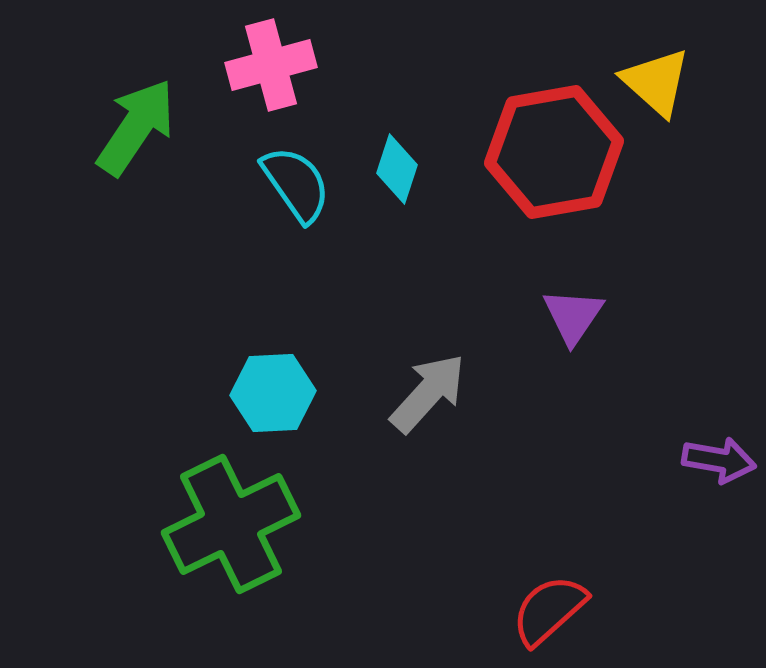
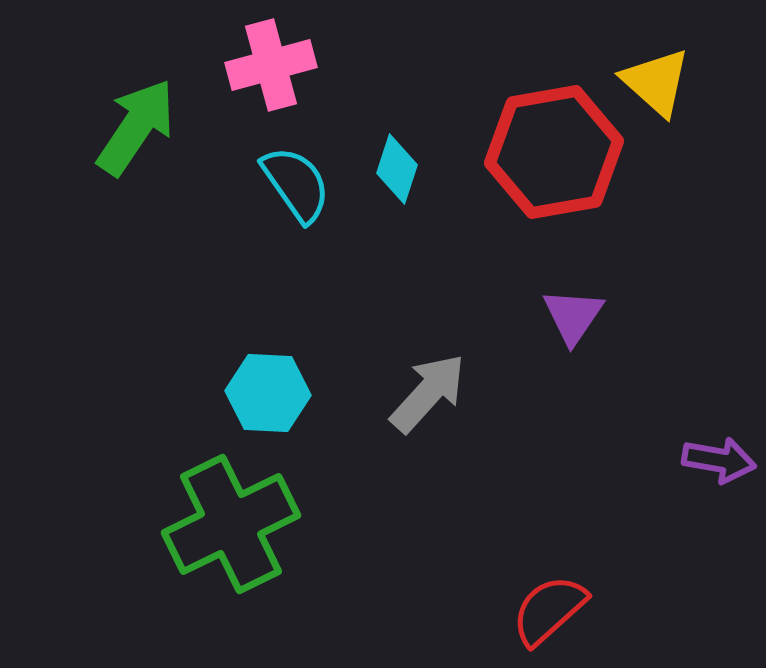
cyan hexagon: moved 5 px left; rotated 6 degrees clockwise
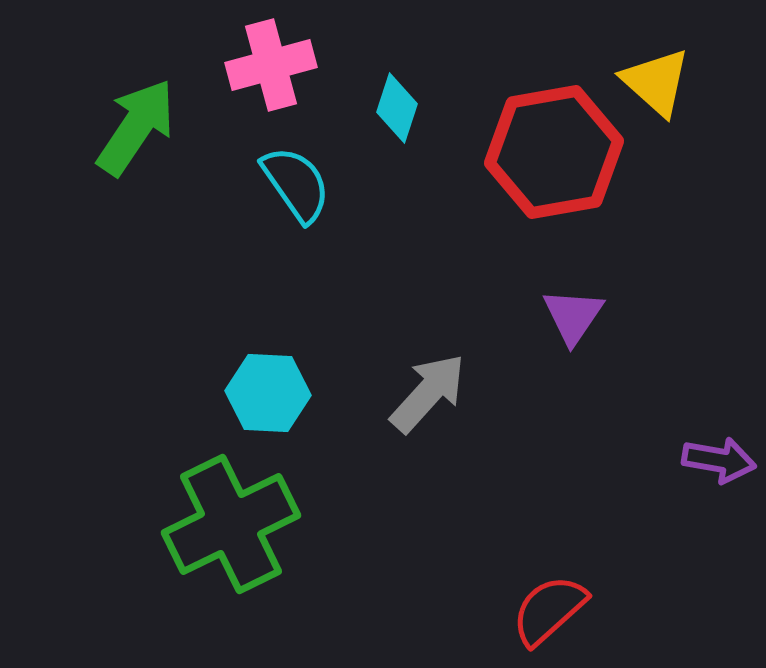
cyan diamond: moved 61 px up
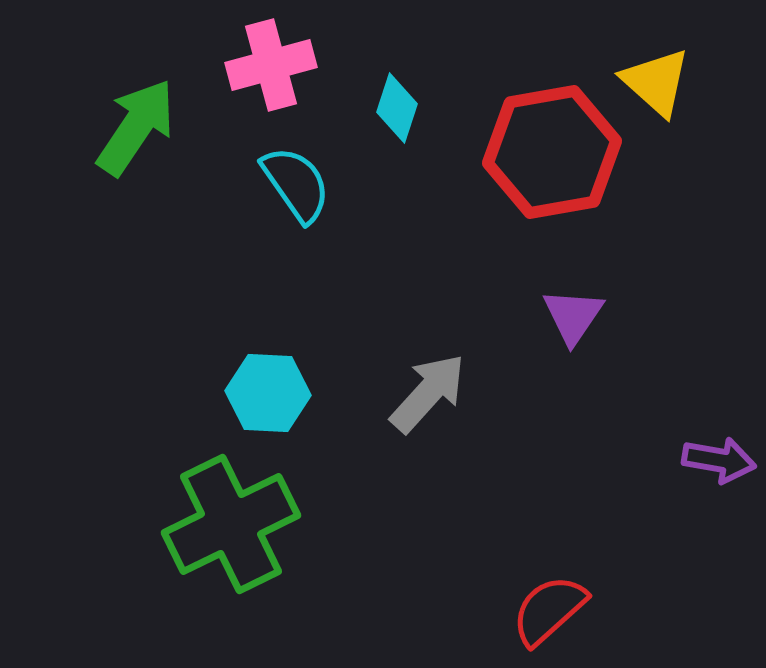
red hexagon: moved 2 px left
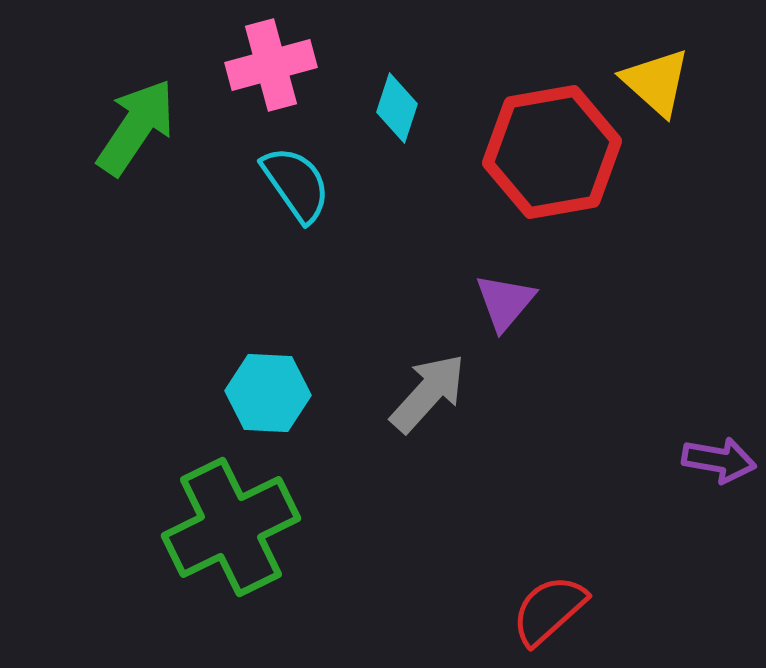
purple triangle: moved 68 px left, 14 px up; rotated 6 degrees clockwise
green cross: moved 3 px down
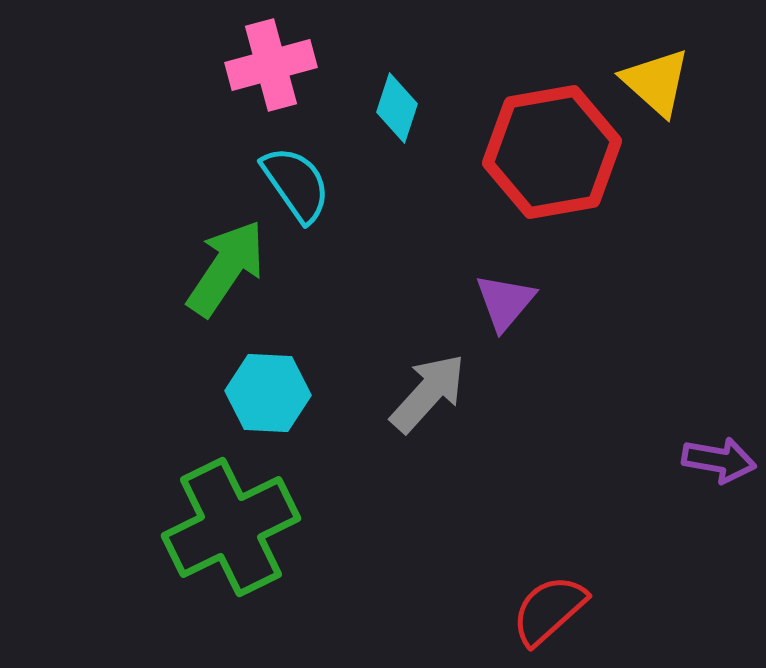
green arrow: moved 90 px right, 141 px down
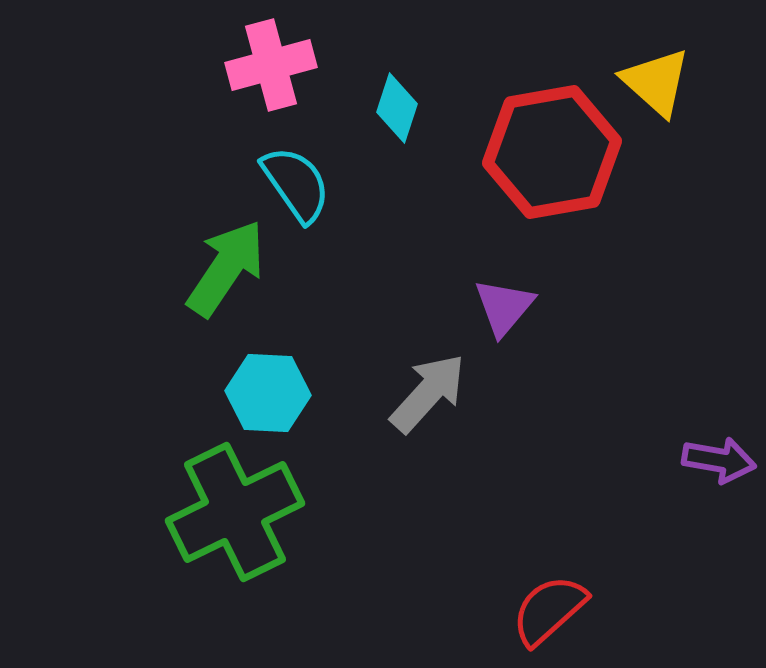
purple triangle: moved 1 px left, 5 px down
green cross: moved 4 px right, 15 px up
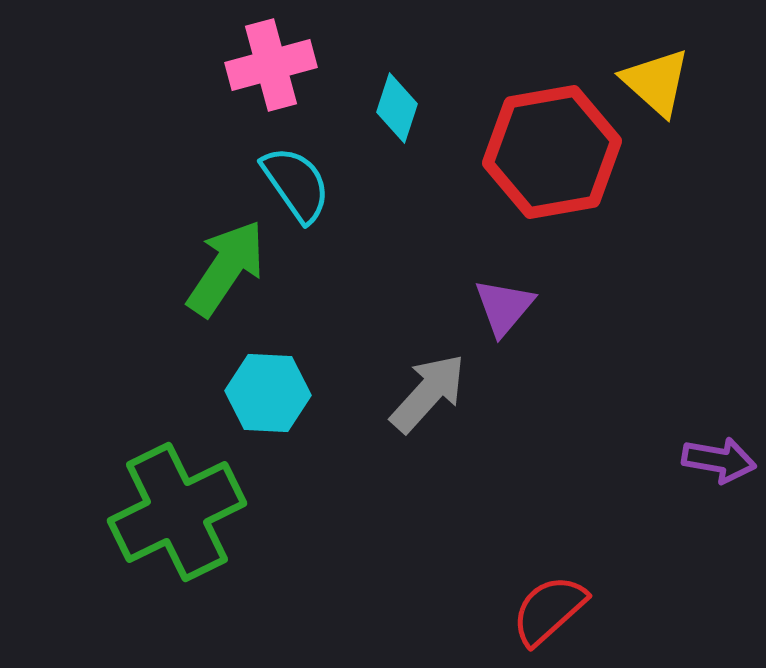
green cross: moved 58 px left
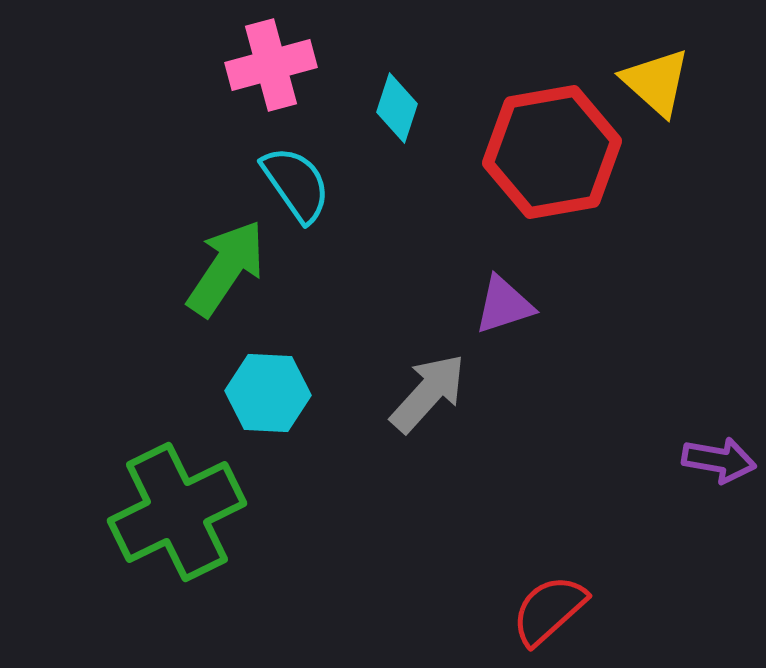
purple triangle: moved 2 px up; rotated 32 degrees clockwise
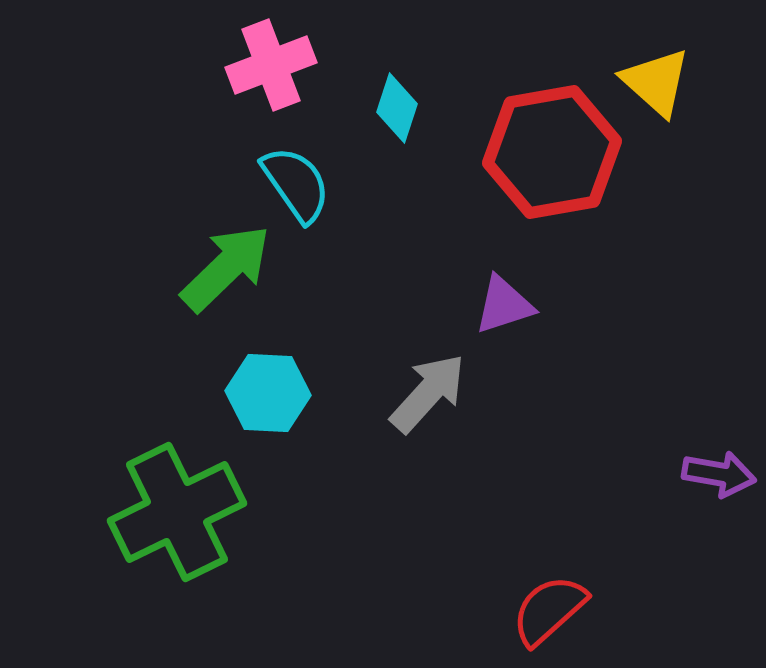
pink cross: rotated 6 degrees counterclockwise
green arrow: rotated 12 degrees clockwise
purple arrow: moved 14 px down
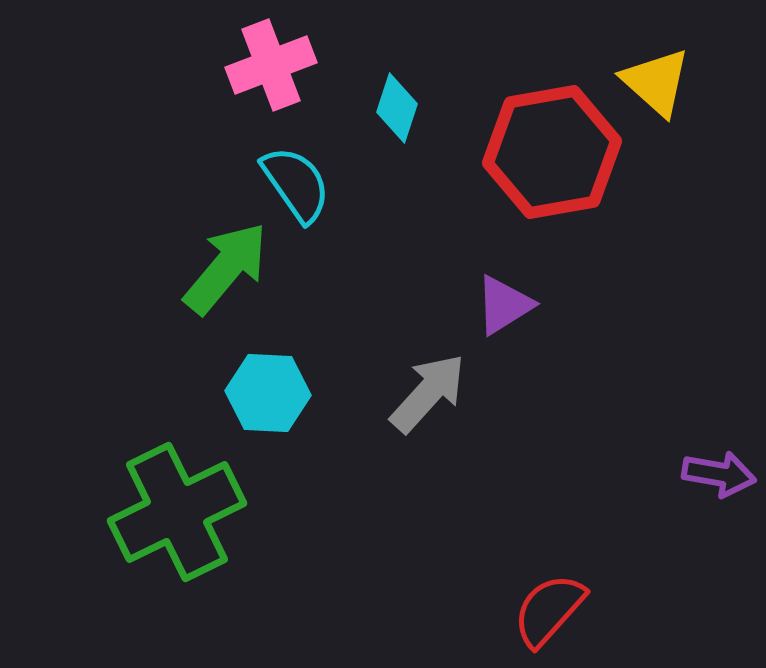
green arrow: rotated 6 degrees counterclockwise
purple triangle: rotated 14 degrees counterclockwise
red semicircle: rotated 6 degrees counterclockwise
